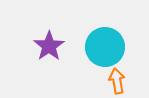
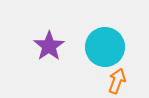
orange arrow: rotated 30 degrees clockwise
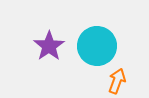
cyan circle: moved 8 px left, 1 px up
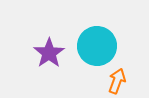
purple star: moved 7 px down
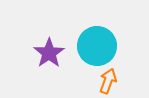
orange arrow: moved 9 px left
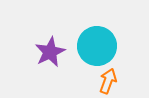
purple star: moved 1 px right, 1 px up; rotated 8 degrees clockwise
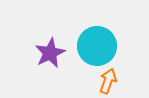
purple star: moved 1 px down
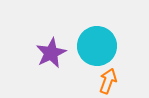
purple star: moved 1 px right
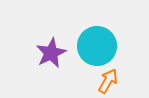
orange arrow: rotated 10 degrees clockwise
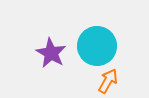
purple star: rotated 16 degrees counterclockwise
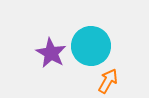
cyan circle: moved 6 px left
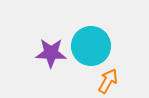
purple star: rotated 28 degrees counterclockwise
